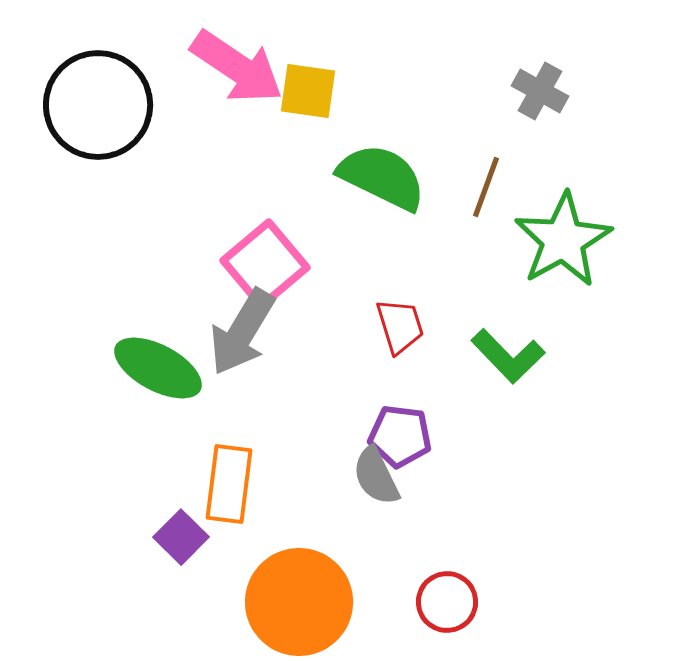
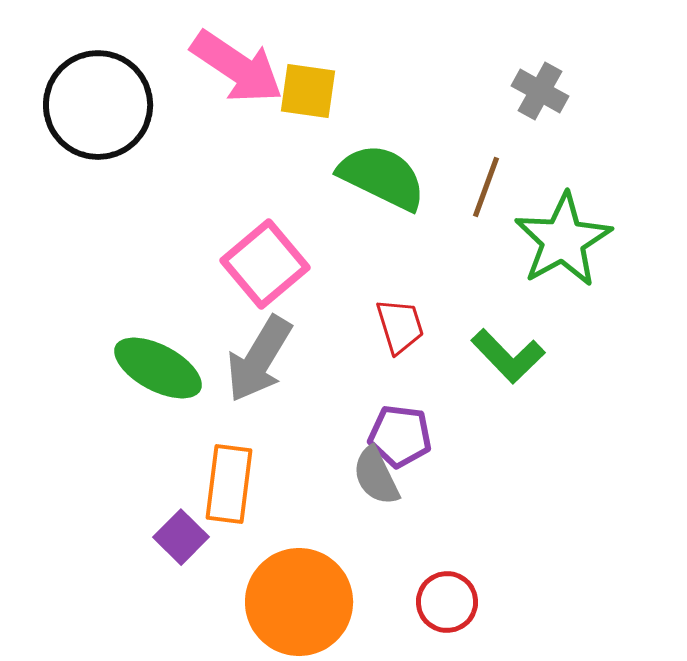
gray arrow: moved 17 px right, 27 px down
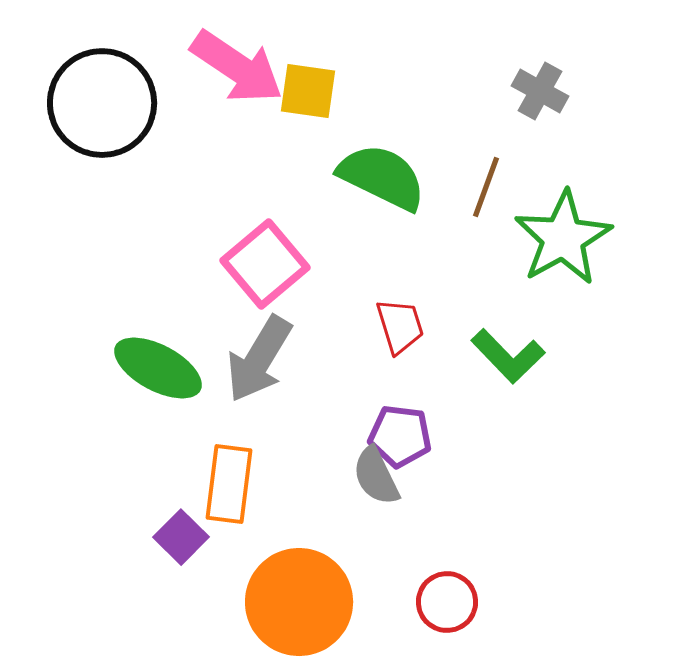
black circle: moved 4 px right, 2 px up
green star: moved 2 px up
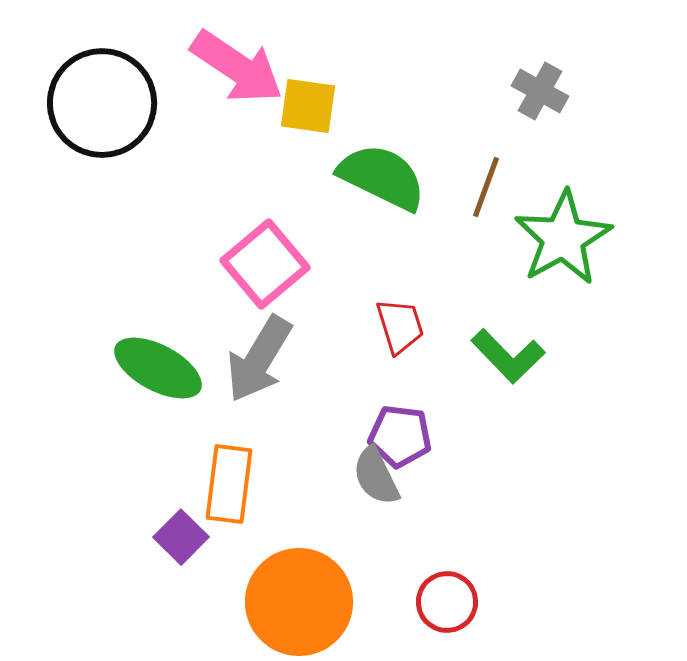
yellow square: moved 15 px down
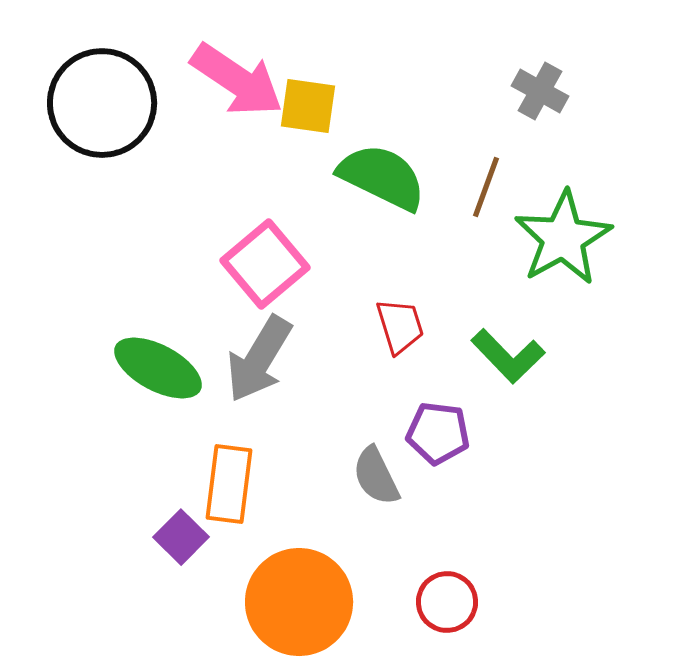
pink arrow: moved 13 px down
purple pentagon: moved 38 px right, 3 px up
